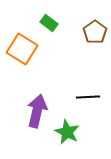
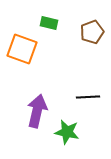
green rectangle: rotated 24 degrees counterclockwise
brown pentagon: moved 3 px left; rotated 15 degrees clockwise
orange square: rotated 12 degrees counterclockwise
green star: rotated 15 degrees counterclockwise
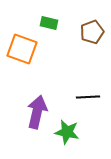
purple arrow: moved 1 px down
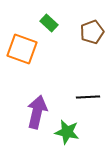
green rectangle: rotated 30 degrees clockwise
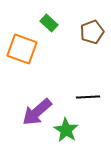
purple arrow: rotated 144 degrees counterclockwise
green star: moved 1 px left, 2 px up; rotated 20 degrees clockwise
